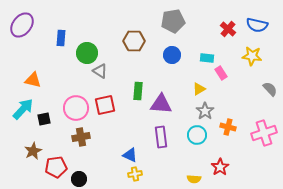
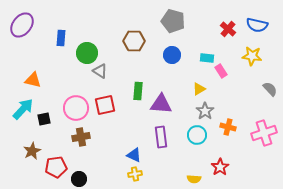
gray pentagon: rotated 25 degrees clockwise
pink rectangle: moved 2 px up
brown star: moved 1 px left
blue triangle: moved 4 px right
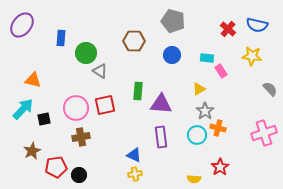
green circle: moved 1 px left
orange cross: moved 10 px left, 1 px down
black circle: moved 4 px up
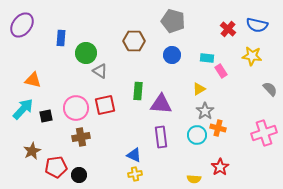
black square: moved 2 px right, 3 px up
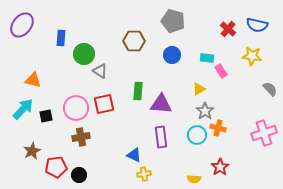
green circle: moved 2 px left, 1 px down
red square: moved 1 px left, 1 px up
yellow cross: moved 9 px right
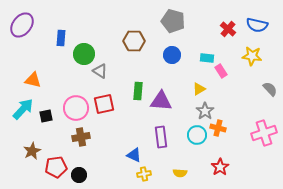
purple triangle: moved 3 px up
yellow semicircle: moved 14 px left, 6 px up
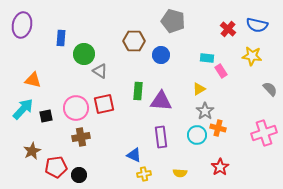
purple ellipse: rotated 25 degrees counterclockwise
blue circle: moved 11 px left
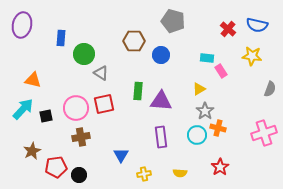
gray triangle: moved 1 px right, 2 px down
gray semicircle: rotated 63 degrees clockwise
blue triangle: moved 13 px left; rotated 35 degrees clockwise
